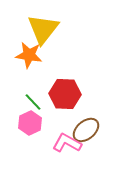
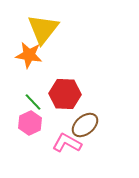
brown ellipse: moved 1 px left, 5 px up
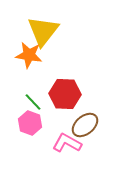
yellow triangle: moved 2 px down
pink hexagon: rotated 15 degrees counterclockwise
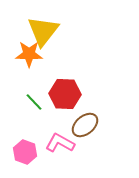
orange star: moved 1 px up; rotated 8 degrees counterclockwise
green line: moved 1 px right
pink hexagon: moved 5 px left, 29 px down
pink L-shape: moved 7 px left
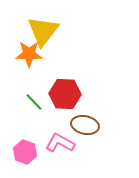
brown ellipse: rotated 52 degrees clockwise
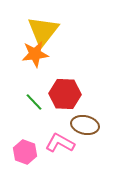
orange star: moved 6 px right; rotated 8 degrees counterclockwise
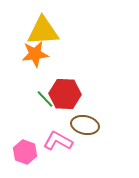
yellow triangle: rotated 48 degrees clockwise
green line: moved 11 px right, 3 px up
pink L-shape: moved 2 px left, 2 px up
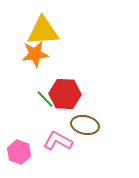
pink hexagon: moved 6 px left
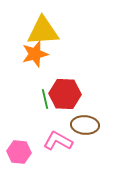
orange star: rotated 8 degrees counterclockwise
green line: rotated 30 degrees clockwise
brown ellipse: rotated 8 degrees counterclockwise
pink hexagon: rotated 15 degrees counterclockwise
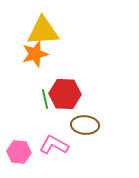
pink L-shape: moved 4 px left, 4 px down
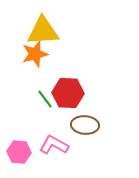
red hexagon: moved 3 px right, 1 px up
green line: rotated 24 degrees counterclockwise
